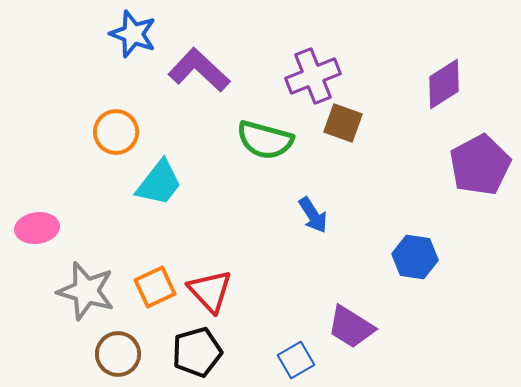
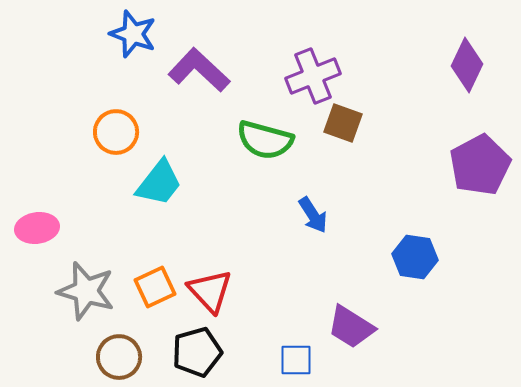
purple diamond: moved 23 px right, 19 px up; rotated 32 degrees counterclockwise
brown circle: moved 1 px right, 3 px down
blue square: rotated 30 degrees clockwise
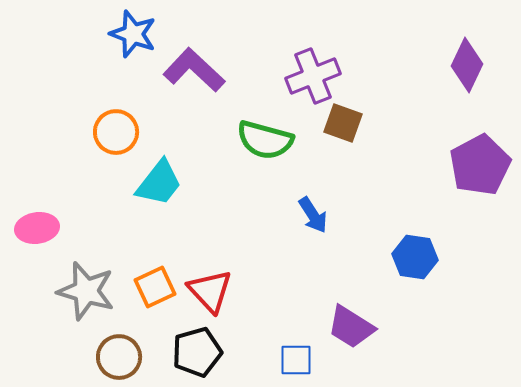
purple L-shape: moved 5 px left
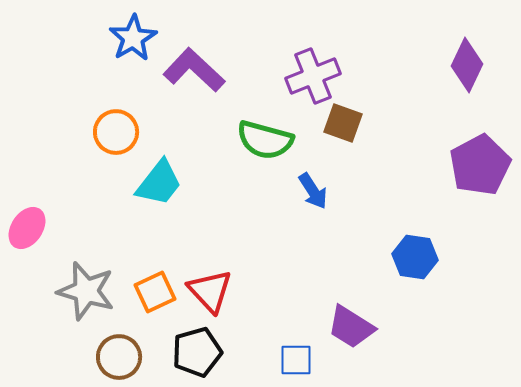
blue star: moved 4 px down; rotated 21 degrees clockwise
blue arrow: moved 24 px up
pink ellipse: moved 10 px left; rotated 48 degrees counterclockwise
orange square: moved 5 px down
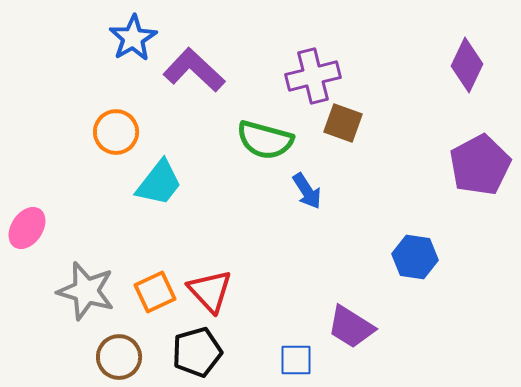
purple cross: rotated 8 degrees clockwise
blue arrow: moved 6 px left
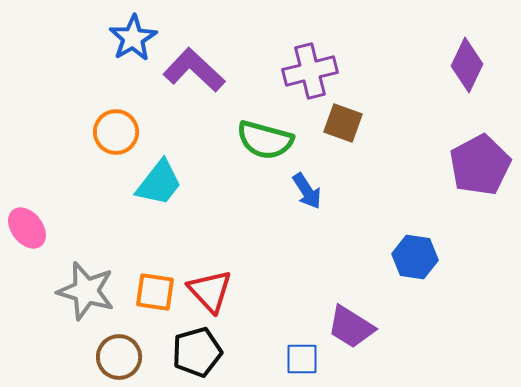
purple cross: moved 3 px left, 5 px up
pink ellipse: rotated 72 degrees counterclockwise
orange square: rotated 33 degrees clockwise
blue square: moved 6 px right, 1 px up
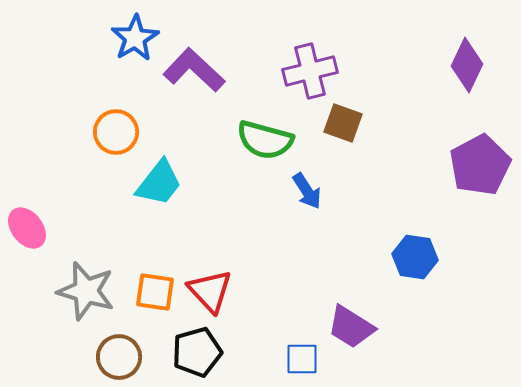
blue star: moved 2 px right
